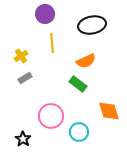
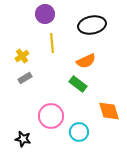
yellow cross: moved 1 px right
black star: rotated 21 degrees counterclockwise
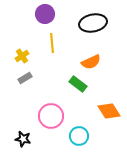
black ellipse: moved 1 px right, 2 px up
orange semicircle: moved 5 px right, 1 px down
orange diamond: rotated 15 degrees counterclockwise
cyan circle: moved 4 px down
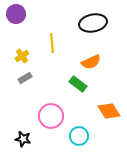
purple circle: moved 29 px left
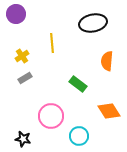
orange semicircle: moved 16 px right, 1 px up; rotated 120 degrees clockwise
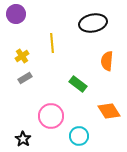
black star: rotated 21 degrees clockwise
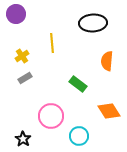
black ellipse: rotated 8 degrees clockwise
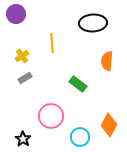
orange diamond: moved 14 px down; rotated 60 degrees clockwise
cyan circle: moved 1 px right, 1 px down
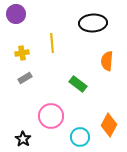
yellow cross: moved 3 px up; rotated 24 degrees clockwise
